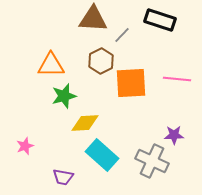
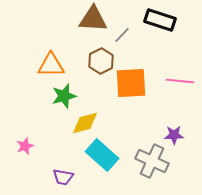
pink line: moved 3 px right, 2 px down
yellow diamond: rotated 12 degrees counterclockwise
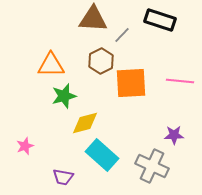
gray cross: moved 5 px down
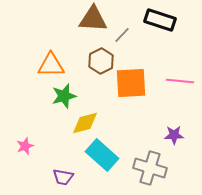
gray cross: moved 2 px left, 2 px down; rotated 8 degrees counterclockwise
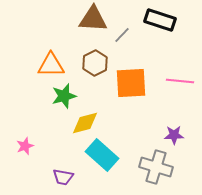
brown hexagon: moved 6 px left, 2 px down
gray cross: moved 6 px right, 1 px up
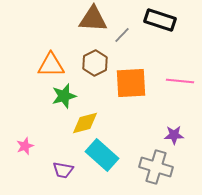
purple trapezoid: moved 7 px up
